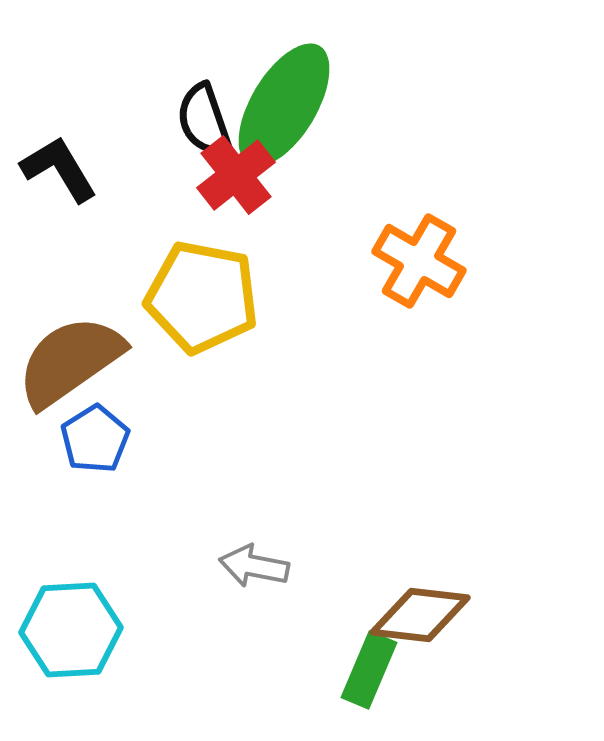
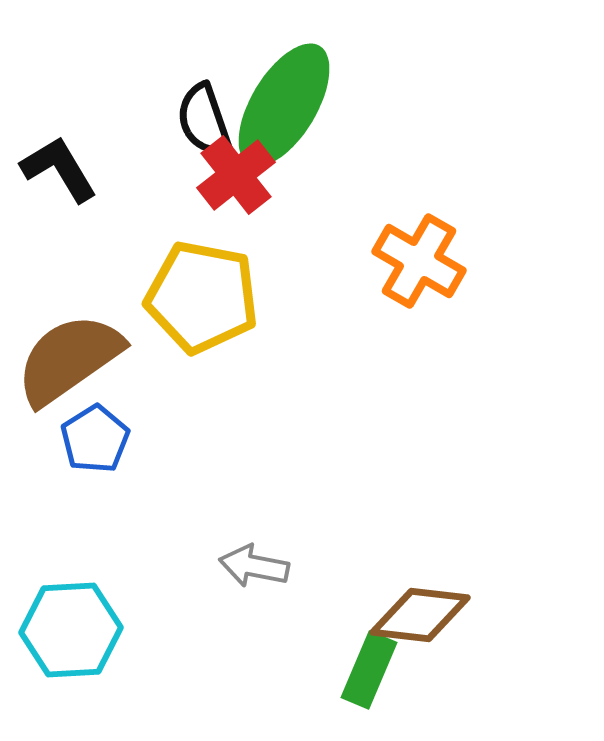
brown semicircle: moved 1 px left, 2 px up
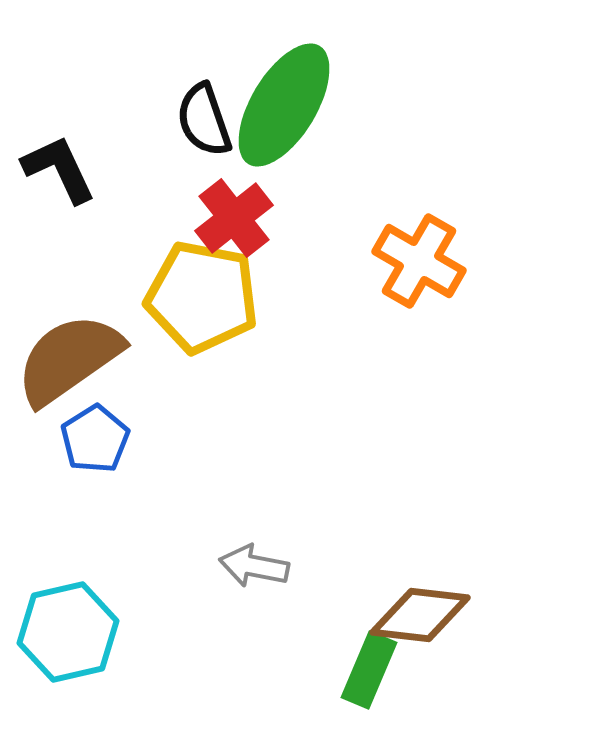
black L-shape: rotated 6 degrees clockwise
red cross: moved 2 px left, 43 px down
cyan hexagon: moved 3 px left, 2 px down; rotated 10 degrees counterclockwise
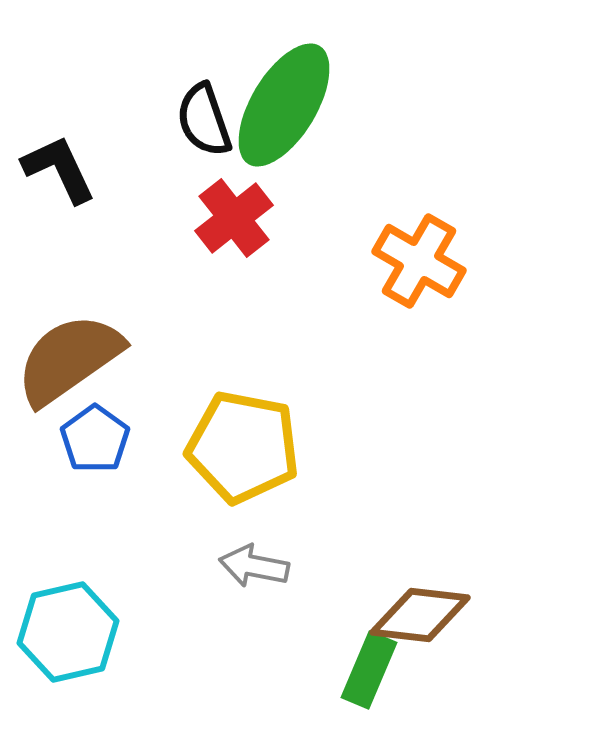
yellow pentagon: moved 41 px right, 150 px down
blue pentagon: rotated 4 degrees counterclockwise
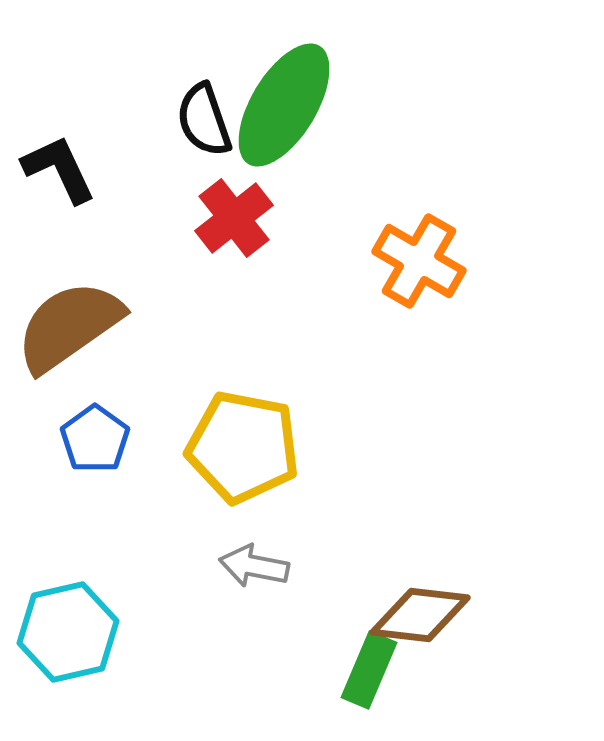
brown semicircle: moved 33 px up
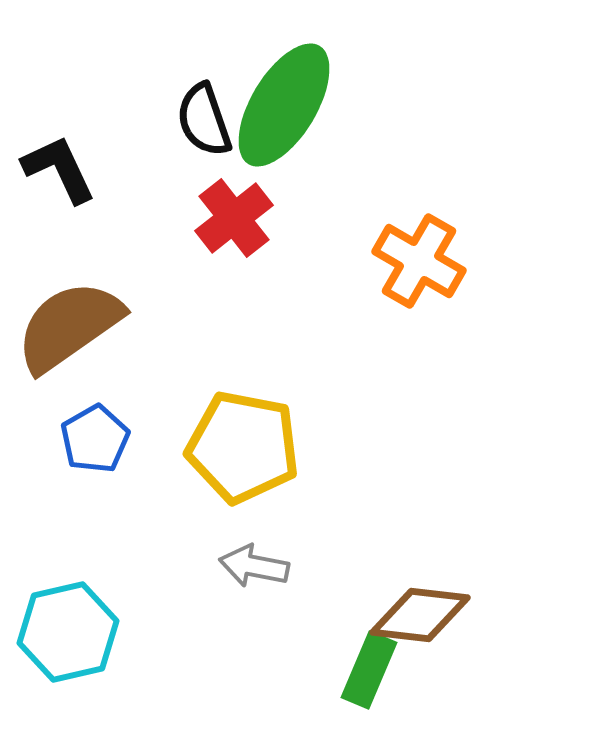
blue pentagon: rotated 6 degrees clockwise
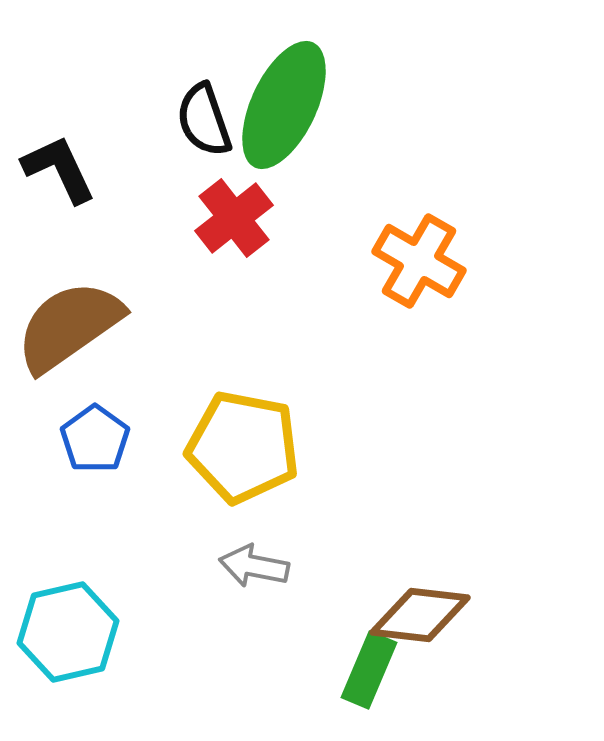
green ellipse: rotated 6 degrees counterclockwise
blue pentagon: rotated 6 degrees counterclockwise
